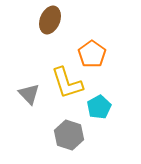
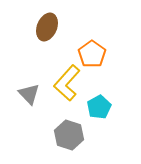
brown ellipse: moved 3 px left, 7 px down
yellow L-shape: rotated 60 degrees clockwise
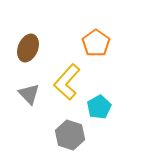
brown ellipse: moved 19 px left, 21 px down
orange pentagon: moved 4 px right, 11 px up
yellow L-shape: moved 1 px up
gray hexagon: moved 1 px right
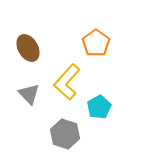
brown ellipse: rotated 52 degrees counterclockwise
gray hexagon: moved 5 px left, 1 px up
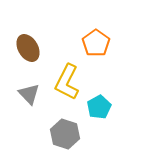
yellow L-shape: rotated 15 degrees counterclockwise
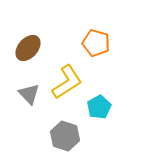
orange pentagon: rotated 20 degrees counterclockwise
brown ellipse: rotated 72 degrees clockwise
yellow L-shape: rotated 150 degrees counterclockwise
gray hexagon: moved 2 px down
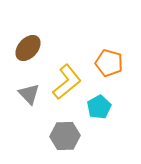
orange pentagon: moved 13 px right, 20 px down
yellow L-shape: rotated 6 degrees counterclockwise
gray hexagon: rotated 20 degrees counterclockwise
